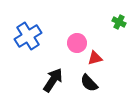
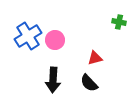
green cross: rotated 16 degrees counterclockwise
pink circle: moved 22 px left, 3 px up
black arrow: rotated 150 degrees clockwise
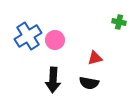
black semicircle: rotated 36 degrees counterclockwise
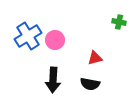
black semicircle: moved 1 px right, 1 px down
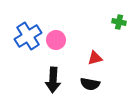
pink circle: moved 1 px right
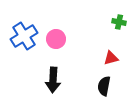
blue cross: moved 4 px left
pink circle: moved 1 px up
red triangle: moved 16 px right
black semicircle: moved 14 px right, 2 px down; rotated 90 degrees clockwise
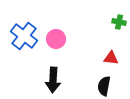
blue cross: rotated 20 degrees counterclockwise
red triangle: rotated 21 degrees clockwise
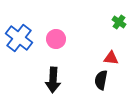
green cross: rotated 24 degrees clockwise
blue cross: moved 5 px left, 2 px down
black semicircle: moved 3 px left, 6 px up
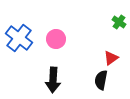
red triangle: rotated 42 degrees counterclockwise
